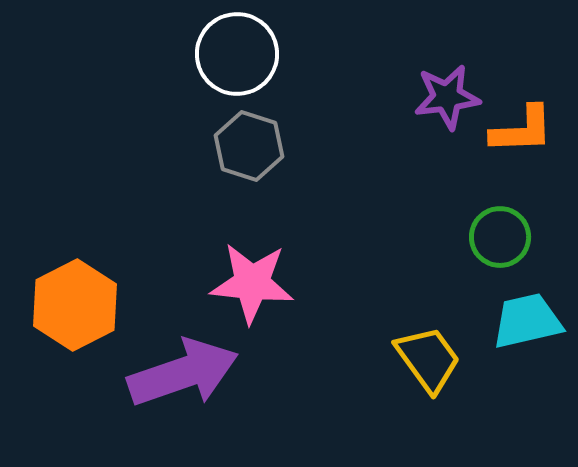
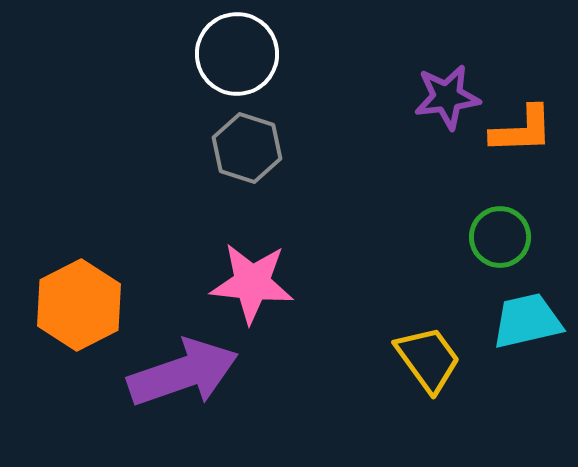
gray hexagon: moved 2 px left, 2 px down
orange hexagon: moved 4 px right
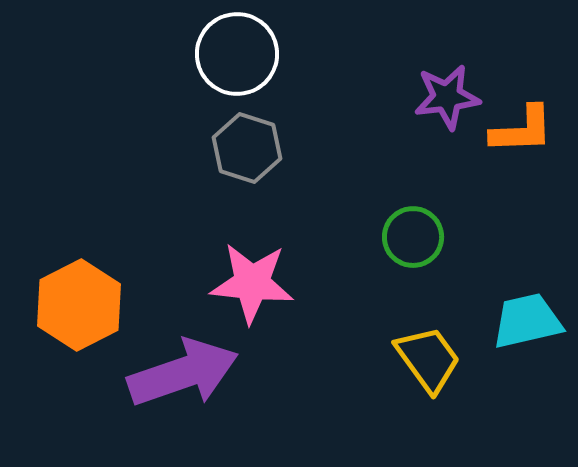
green circle: moved 87 px left
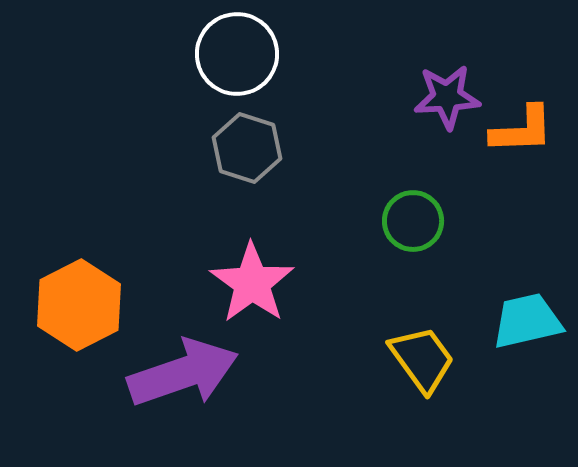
purple star: rotated 4 degrees clockwise
green circle: moved 16 px up
pink star: rotated 30 degrees clockwise
yellow trapezoid: moved 6 px left
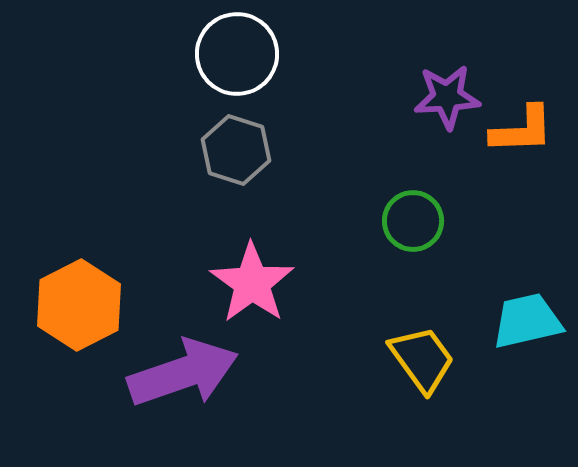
gray hexagon: moved 11 px left, 2 px down
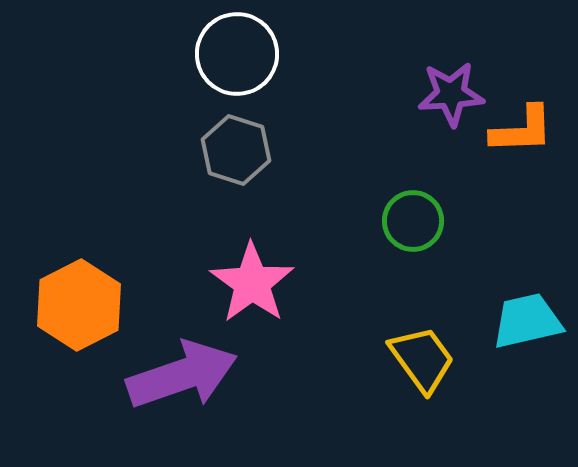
purple star: moved 4 px right, 3 px up
purple arrow: moved 1 px left, 2 px down
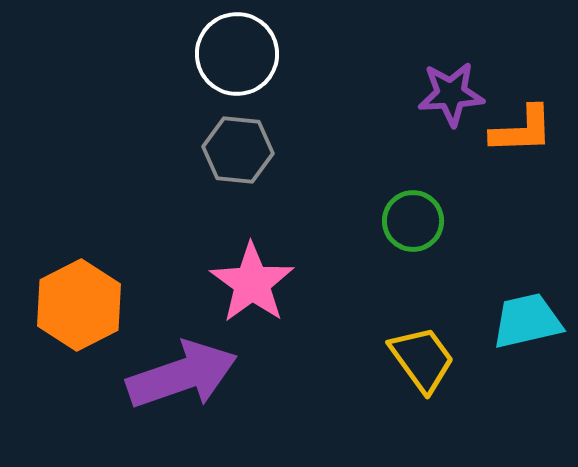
gray hexagon: moved 2 px right; rotated 12 degrees counterclockwise
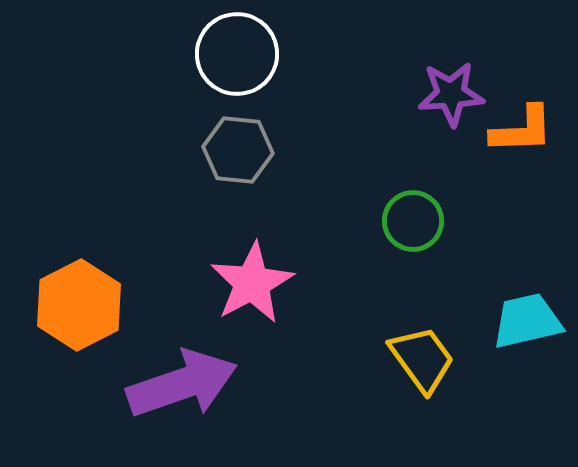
pink star: rotated 8 degrees clockwise
purple arrow: moved 9 px down
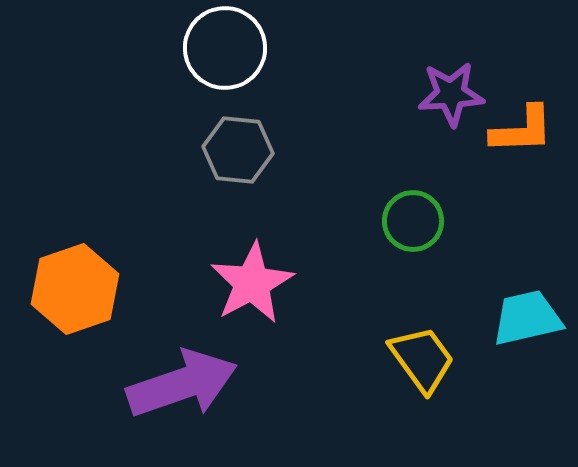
white circle: moved 12 px left, 6 px up
orange hexagon: moved 4 px left, 16 px up; rotated 8 degrees clockwise
cyan trapezoid: moved 3 px up
